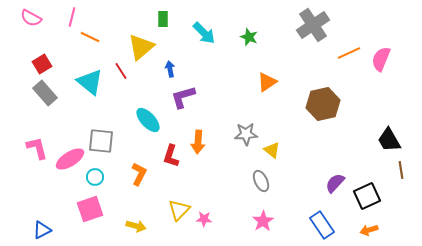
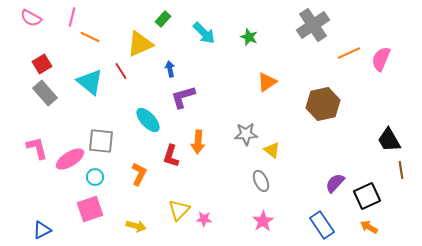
green rectangle at (163, 19): rotated 42 degrees clockwise
yellow triangle at (141, 47): moved 1 px left, 3 px up; rotated 16 degrees clockwise
orange arrow at (369, 230): moved 3 px up; rotated 48 degrees clockwise
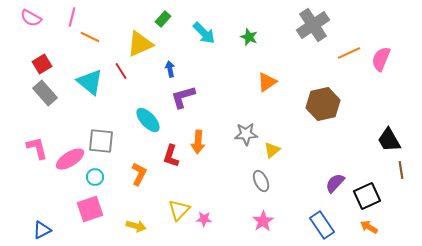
yellow triangle at (272, 150): rotated 42 degrees clockwise
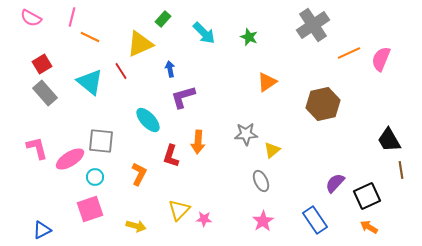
blue rectangle at (322, 225): moved 7 px left, 5 px up
